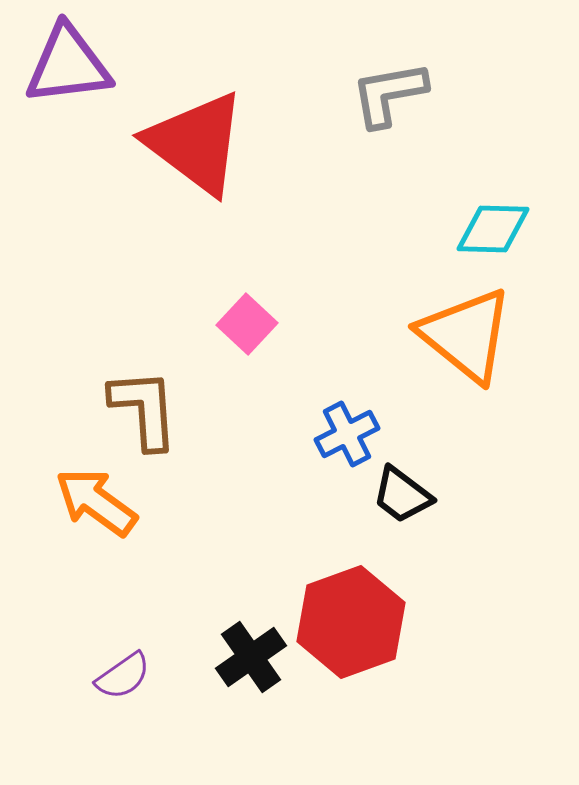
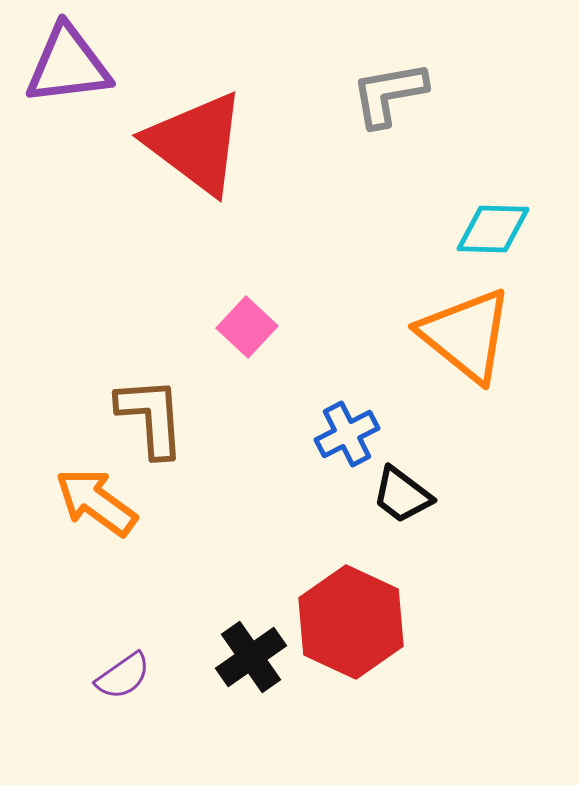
pink square: moved 3 px down
brown L-shape: moved 7 px right, 8 px down
red hexagon: rotated 15 degrees counterclockwise
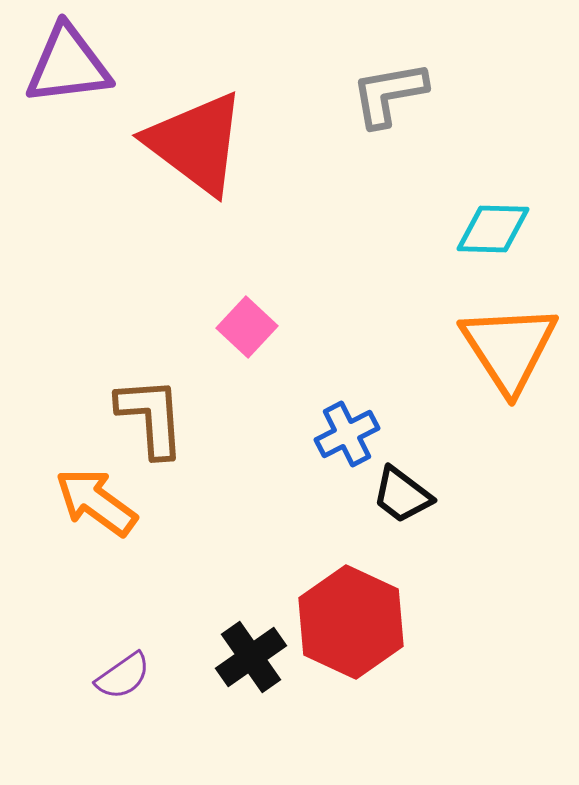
orange triangle: moved 43 px right, 13 px down; rotated 18 degrees clockwise
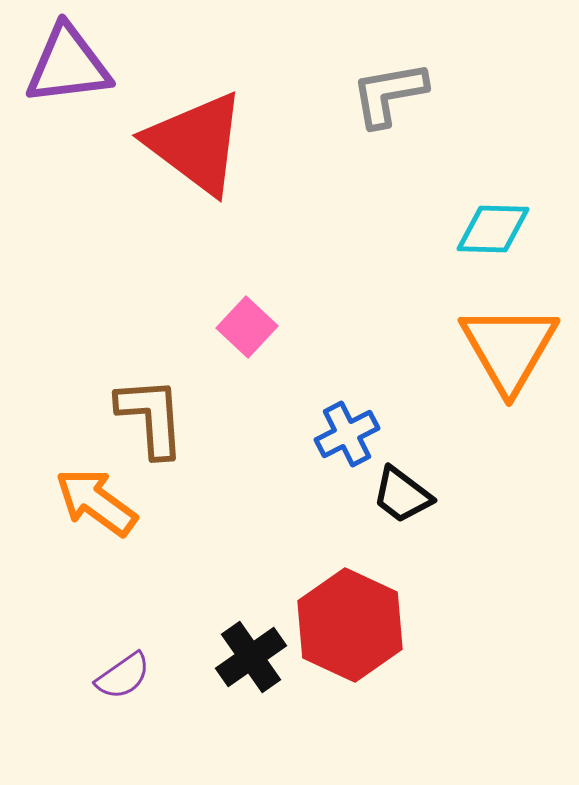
orange triangle: rotated 3 degrees clockwise
red hexagon: moved 1 px left, 3 px down
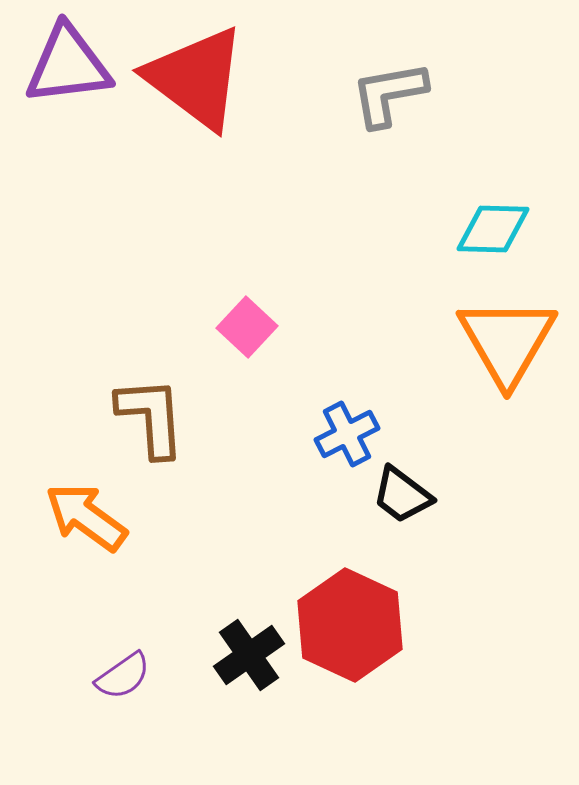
red triangle: moved 65 px up
orange triangle: moved 2 px left, 7 px up
orange arrow: moved 10 px left, 15 px down
black cross: moved 2 px left, 2 px up
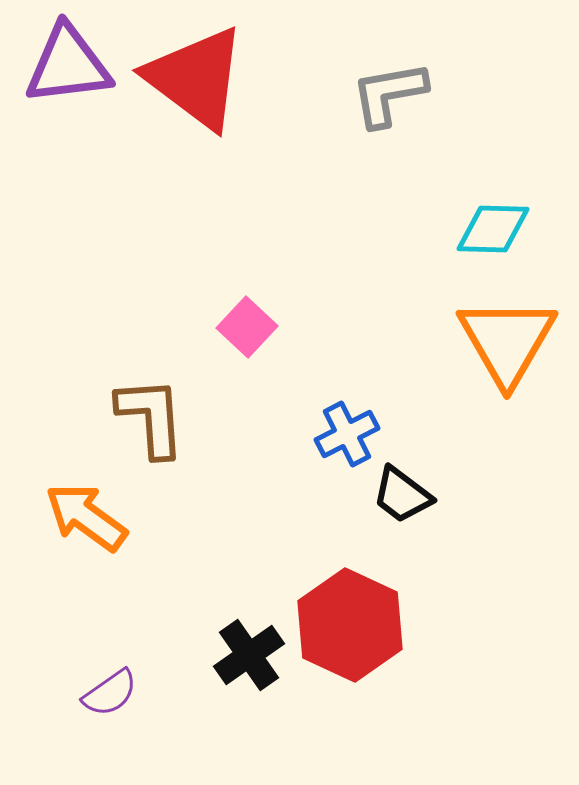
purple semicircle: moved 13 px left, 17 px down
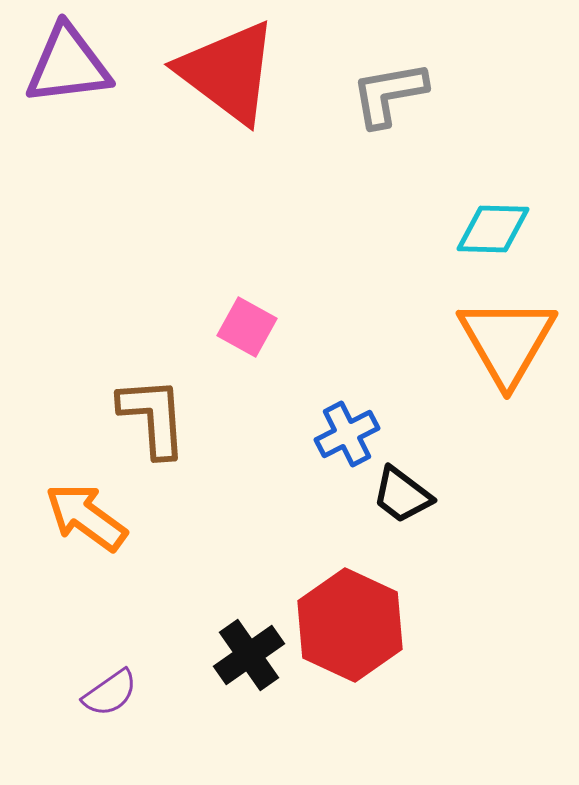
red triangle: moved 32 px right, 6 px up
pink square: rotated 14 degrees counterclockwise
brown L-shape: moved 2 px right
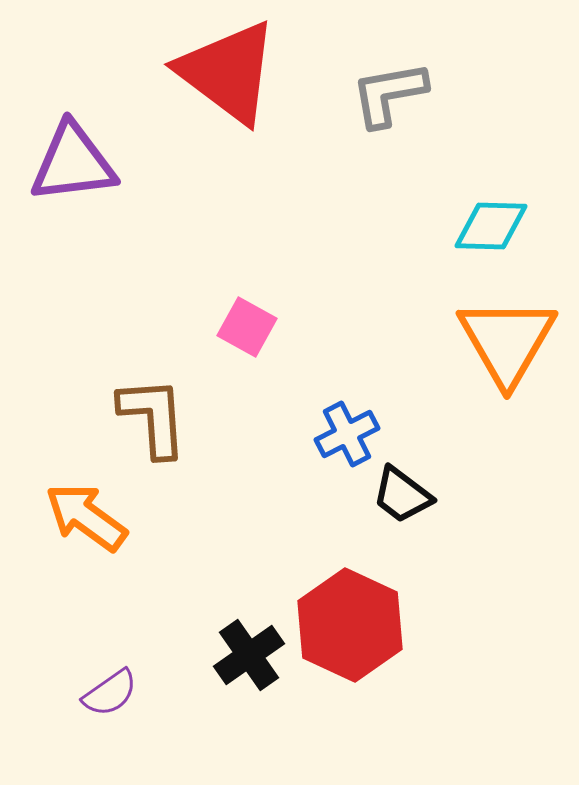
purple triangle: moved 5 px right, 98 px down
cyan diamond: moved 2 px left, 3 px up
